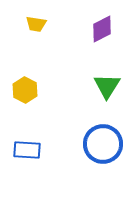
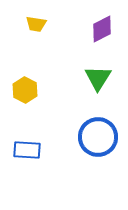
green triangle: moved 9 px left, 8 px up
blue circle: moved 5 px left, 7 px up
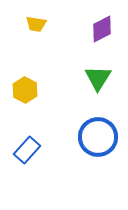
blue rectangle: rotated 52 degrees counterclockwise
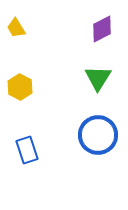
yellow trapezoid: moved 20 px left, 4 px down; rotated 50 degrees clockwise
yellow hexagon: moved 5 px left, 3 px up
blue circle: moved 2 px up
blue rectangle: rotated 60 degrees counterclockwise
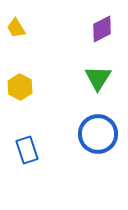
blue circle: moved 1 px up
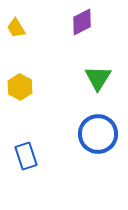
purple diamond: moved 20 px left, 7 px up
blue rectangle: moved 1 px left, 6 px down
